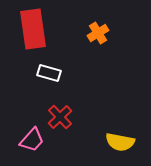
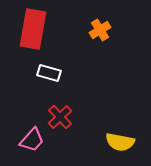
red rectangle: rotated 18 degrees clockwise
orange cross: moved 2 px right, 3 px up
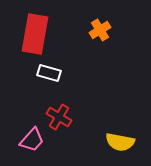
red rectangle: moved 2 px right, 5 px down
red cross: moved 1 px left; rotated 15 degrees counterclockwise
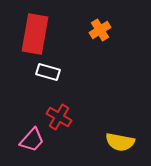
white rectangle: moved 1 px left, 1 px up
